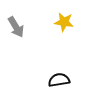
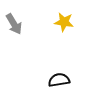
gray arrow: moved 2 px left, 3 px up
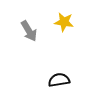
gray arrow: moved 15 px right, 7 px down
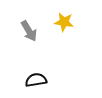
black semicircle: moved 23 px left
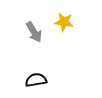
gray arrow: moved 5 px right, 1 px down
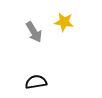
black semicircle: moved 2 px down
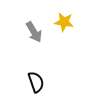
black semicircle: rotated 80 degrees clockwise
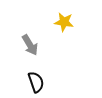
gray arrow: moved 4 px left, 13 px down
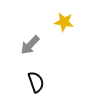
gray arrow: rotated 75 degrees clockwise
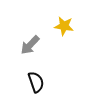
yellow star: moved 4 px down
